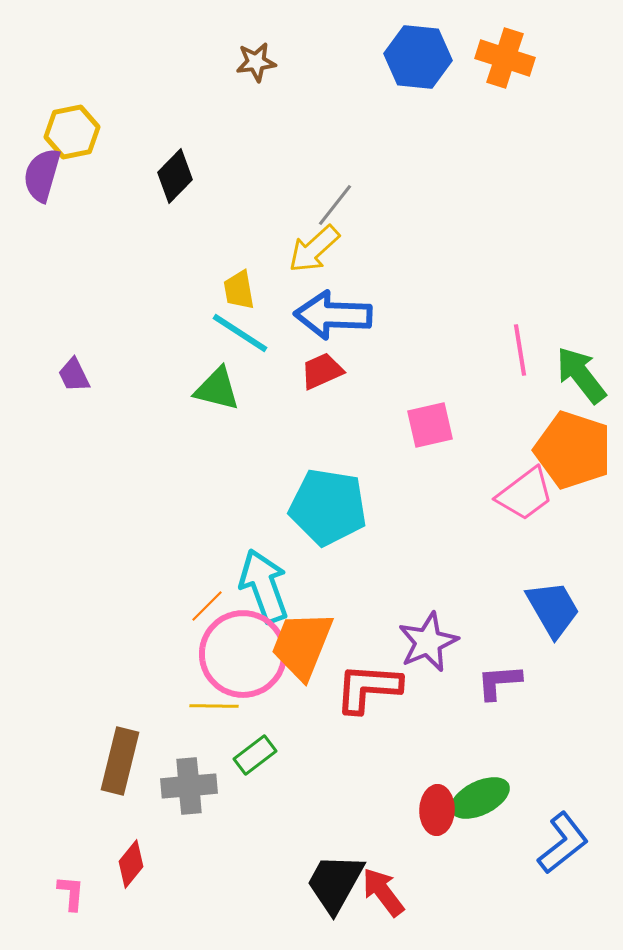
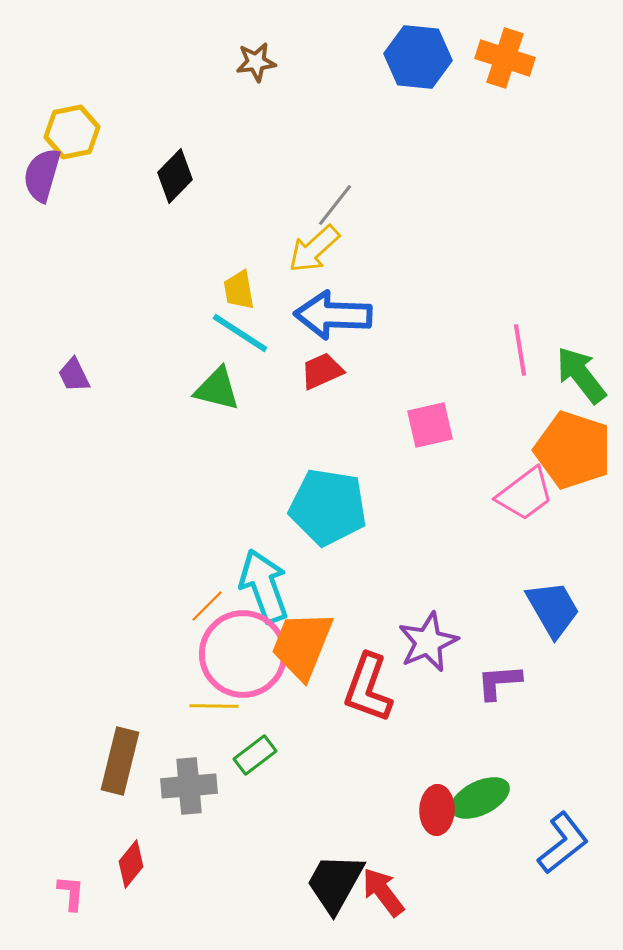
red L-shape: rotated 74 degrees counterclockwise
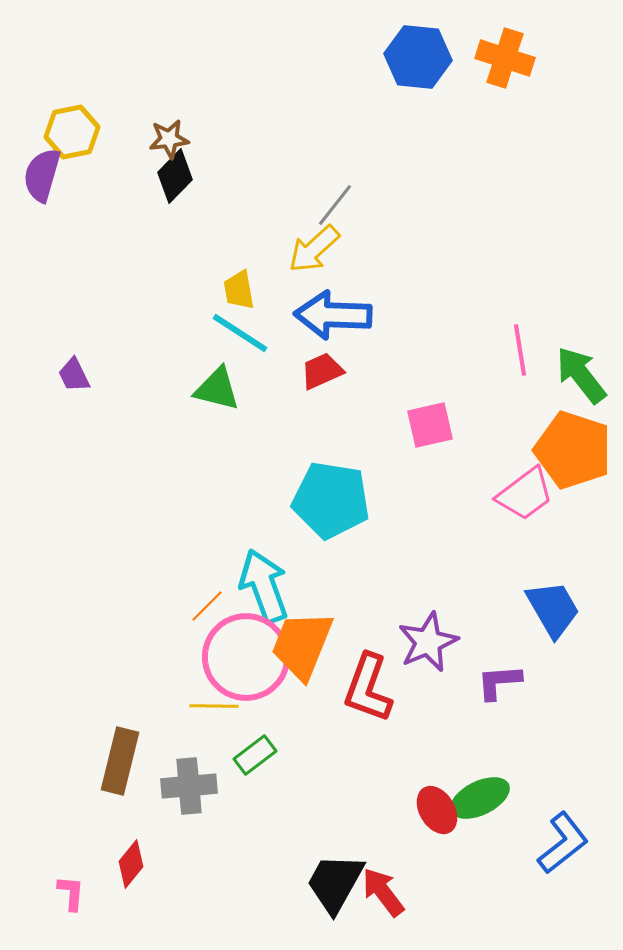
brown star: moved 87 px left, 77 px down
cyan pentagon: moved 3 px right, 7 px up
pink circle: moved 3 px right, 3 px down
red ellipse: rotated 33 degrees counterclockwise
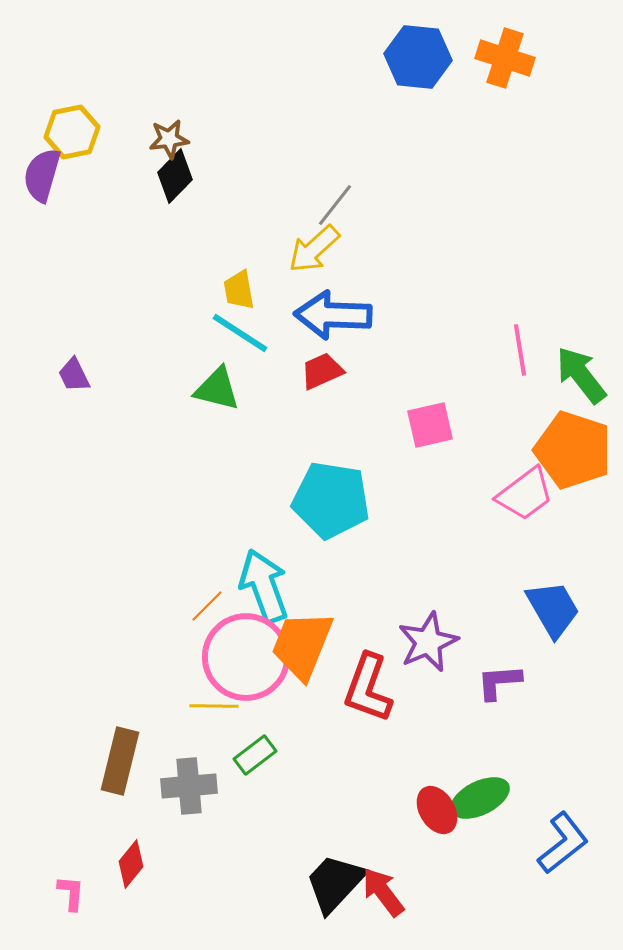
black trapezoid: rotated 14 degrees clockwise
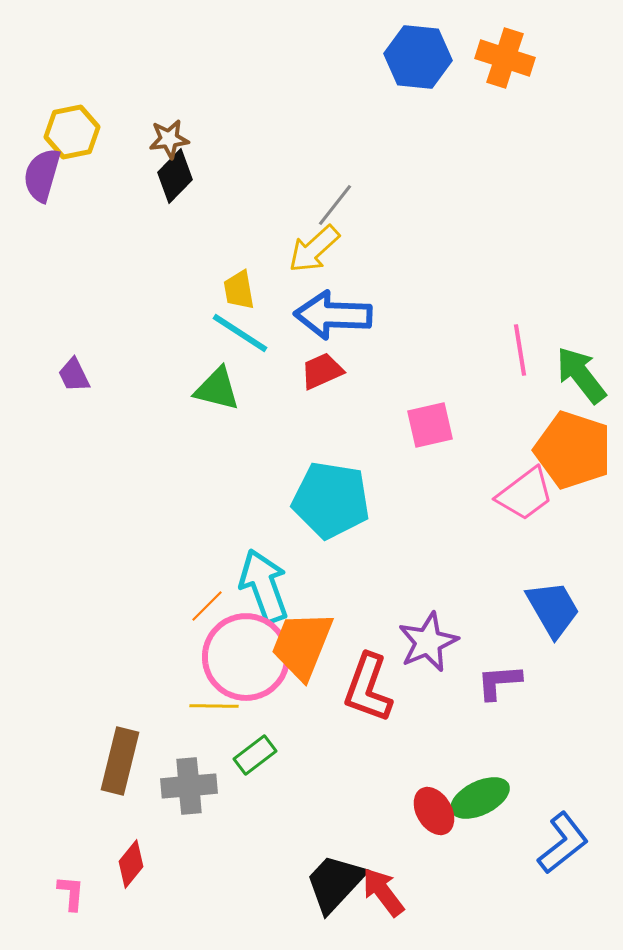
red ellipse: moved 3 px left, 1 px down
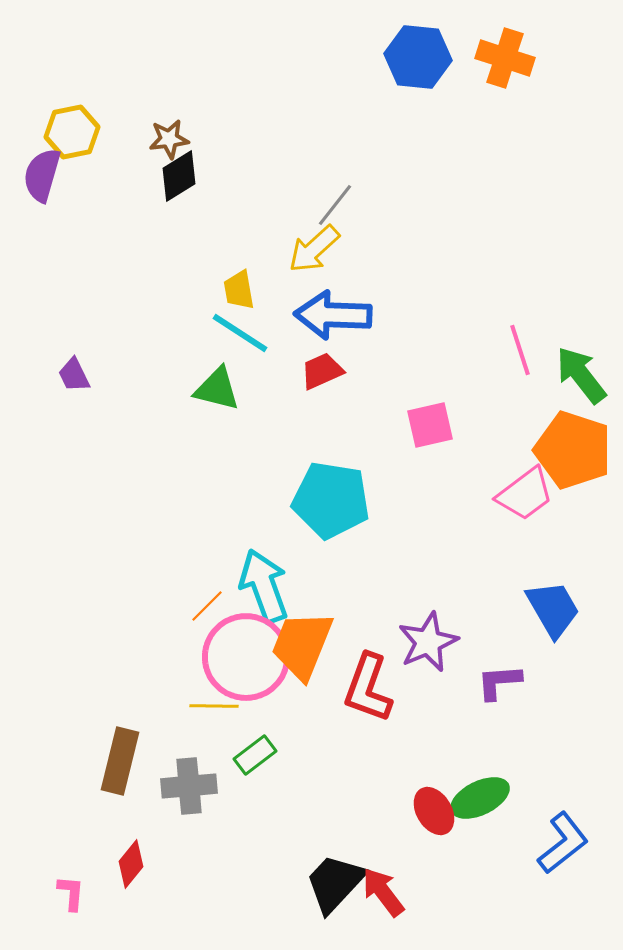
black diamond: moved 4 px right; rotated 14 degrees clockwise
pink line: rotated 9 degrees counterclockwise
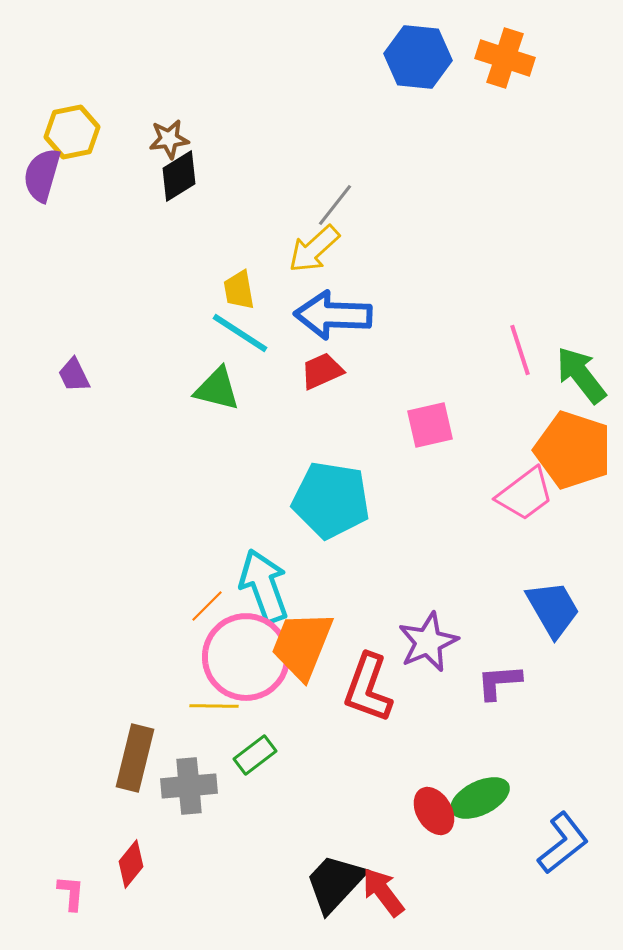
brown rectangle: moved 15 px right, 3 px up
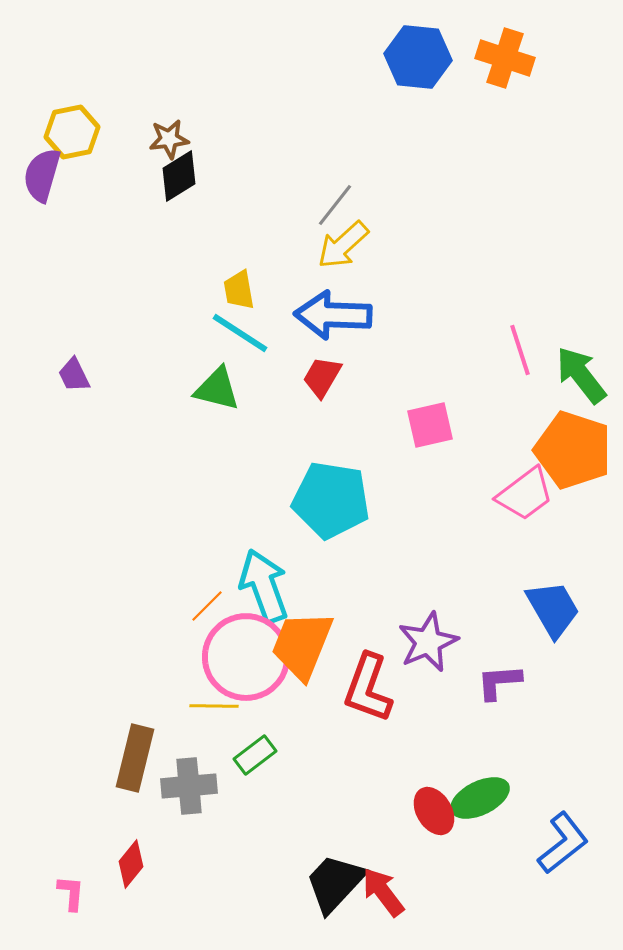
yellow arrow: moved 29 px right, 4 px up
red trapezoid: moved 6 px down; rotated 36 degrees counterclockwise
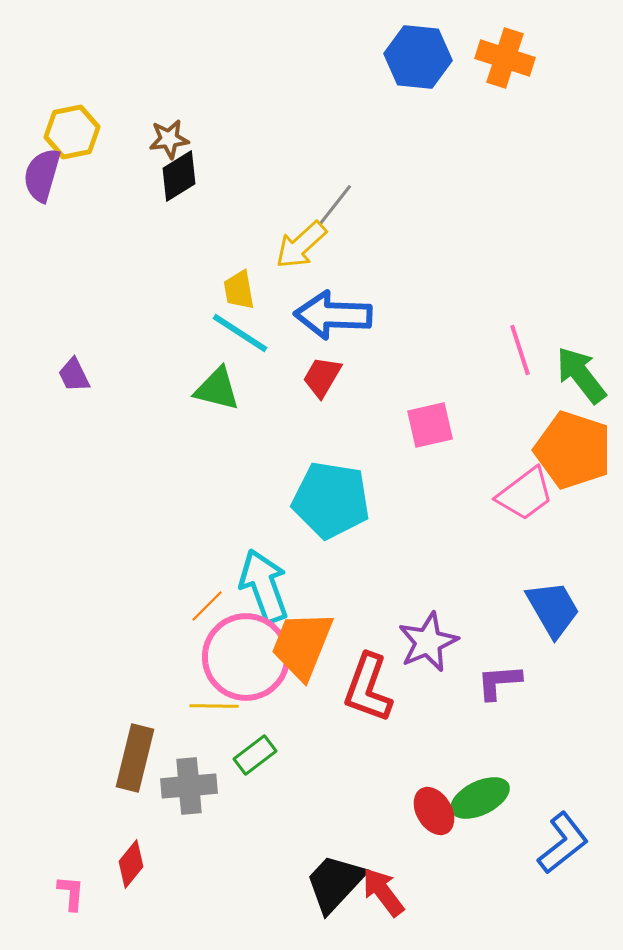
yellow arrow: moved 42 px left
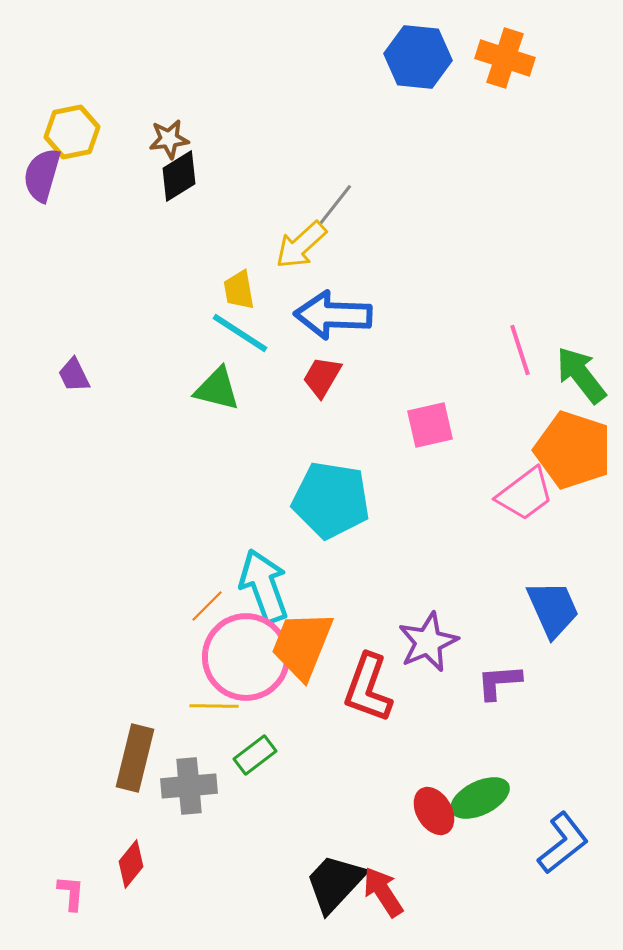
blue trapezoid: rotated 6 degrees clockwise
red arrow: rotated 4 degrees clockwise
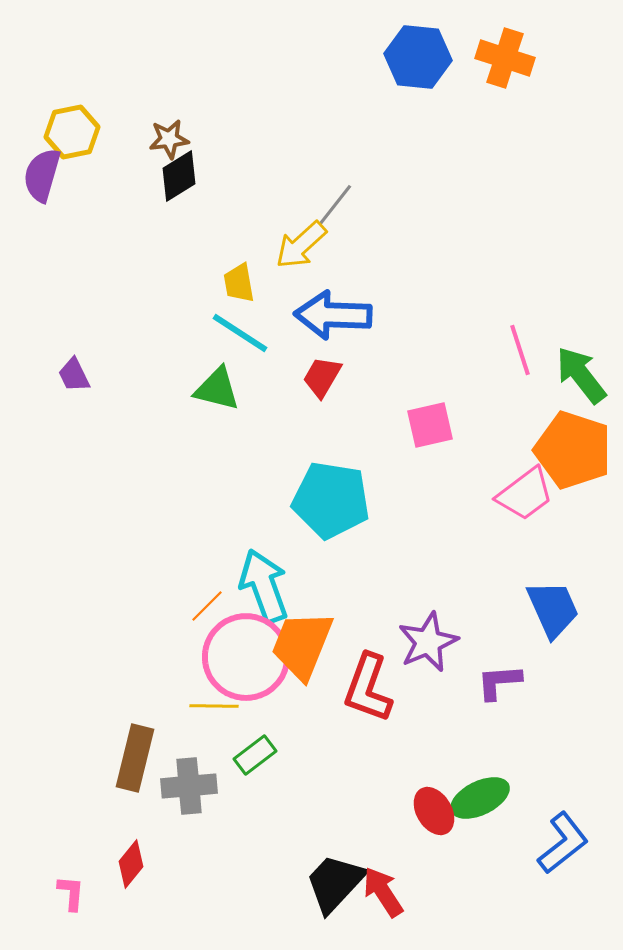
yellow trapezoid: moved 7 px up
